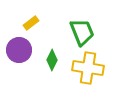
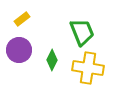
yellow rectangle: moved 9 px left, 4 px up
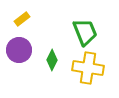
green trapezoid: moved 3 px right
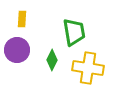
yellow rectangle: rotated 49 degrees counterclockwise
green trapezoid: moved 11 px left; rotated 12 degrees clockwise
purple circle: moved 2 px left
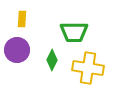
green trapezoid: rotated 100 degrees clockwise
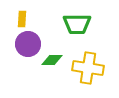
green trapezoid: moved 3 px right, 8 px up
purple circle: moved 11 px right, 6 px up
green diamond: rotated 65 degrees clockwise
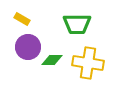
yellow rectangle: rotated 63 degrees counterclockwise
purple circle: moved 3 px down
yellow cross: moved 5 px up
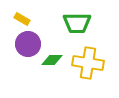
green trapezoid: moved 1 px up
purple circle: moved 3 px up
